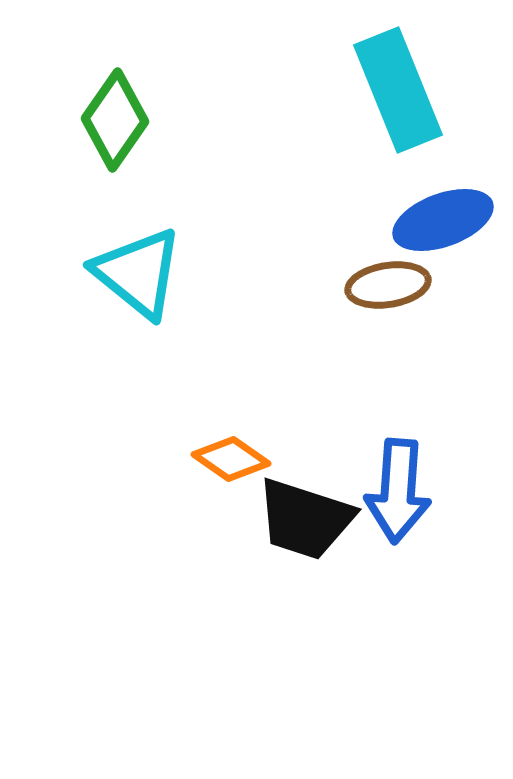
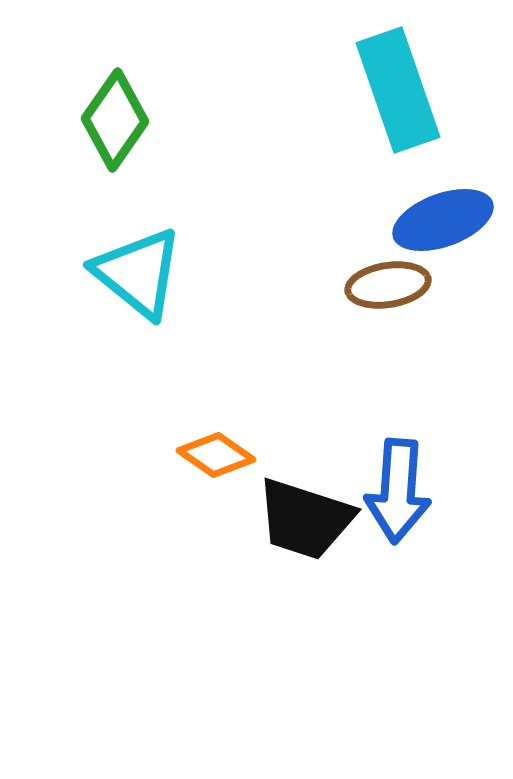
cyan rectangle: rotated 3 degrees clockwise
orange diamond: moved 15 px left, 4 px up
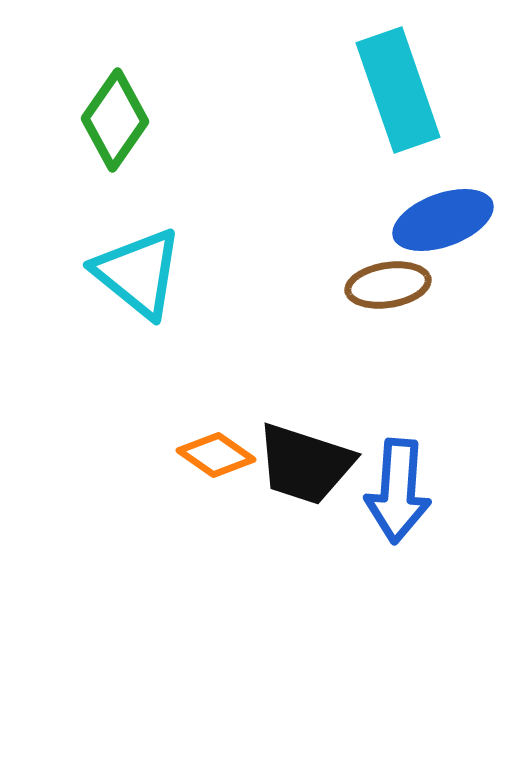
black trapezoid: moved 55 px up
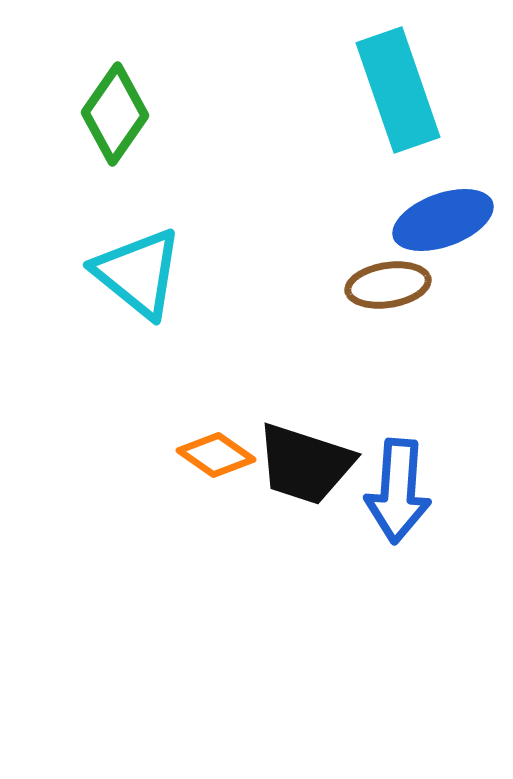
green diamond: moved 6 px up
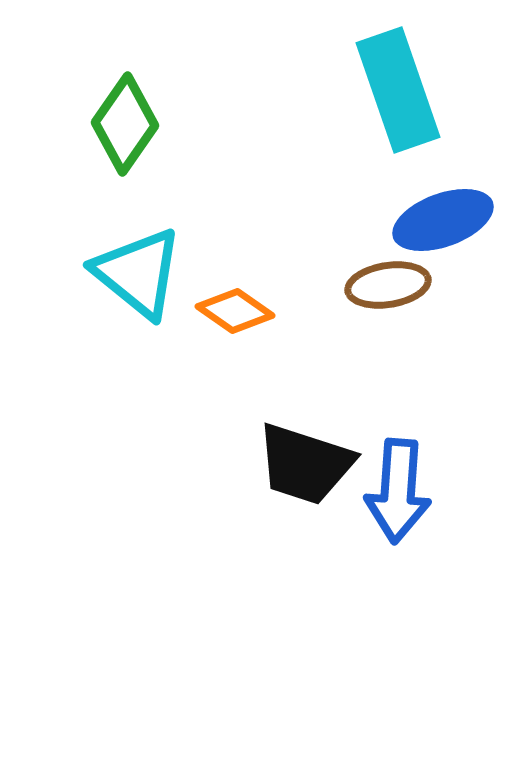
green diamond: moved 10 px right, 10 px down
orange diamond: moved 19 px right, 144 px up
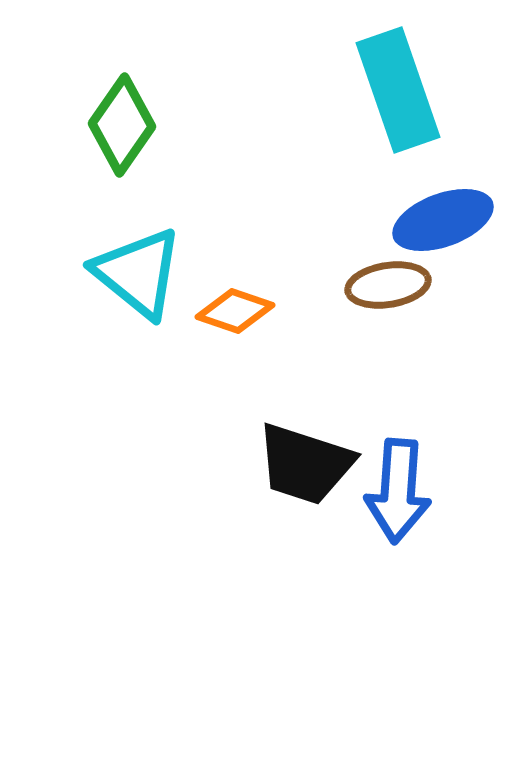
green diamond: moved 3 px left, 1 px down
orange diamond: rotated 16 degrees counterclockwise
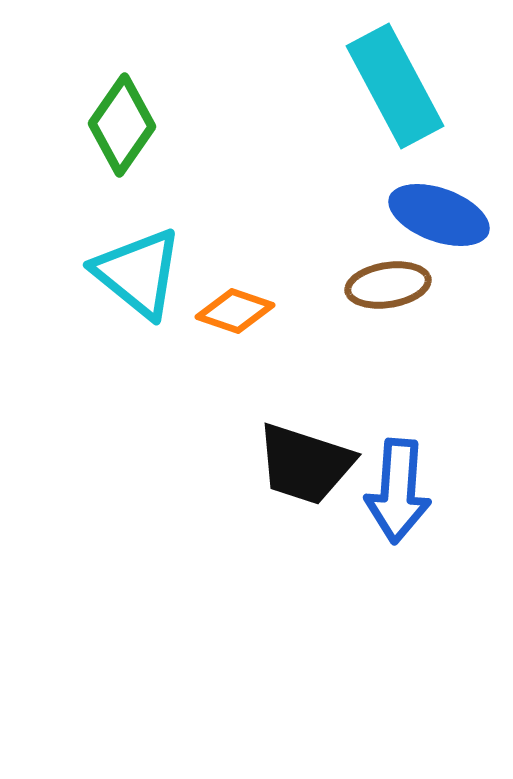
cyan rectangle: moved 3 px left, 4 px up; rotated 9 degrees counterclockwise
blue ellipse: moved 4 px left, 5 px up; rotated 40 degrees clockwise
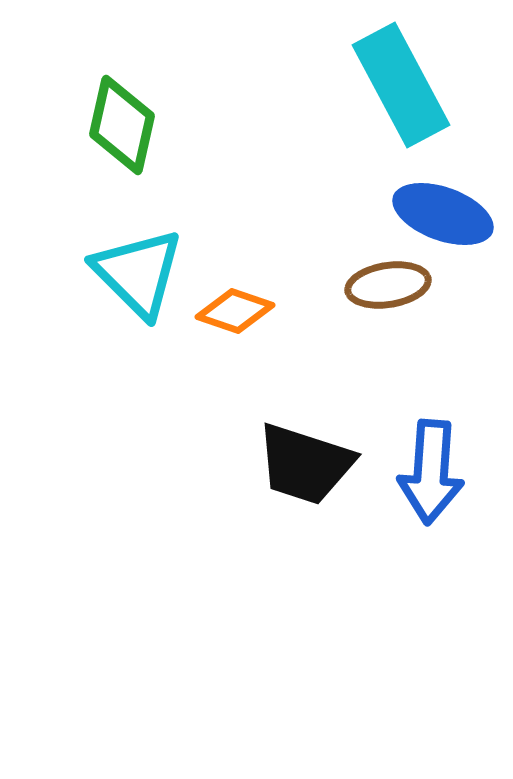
cyan rectangle: moved 6 px right, 1 px up
green diamond: rotated 22 degrees counterclockwise
blue ellipse: moved 4 px right, 1 px up
cyan triangle: rotated 6 degrees clockwise
blue arrow: moved 33 px right, 19 px up
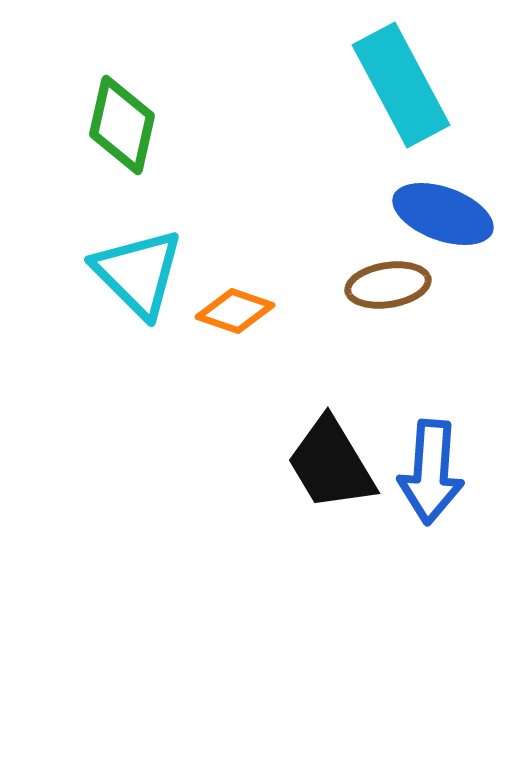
black trapezoid: moved 26 px right; rotated 41 degrees clockwise
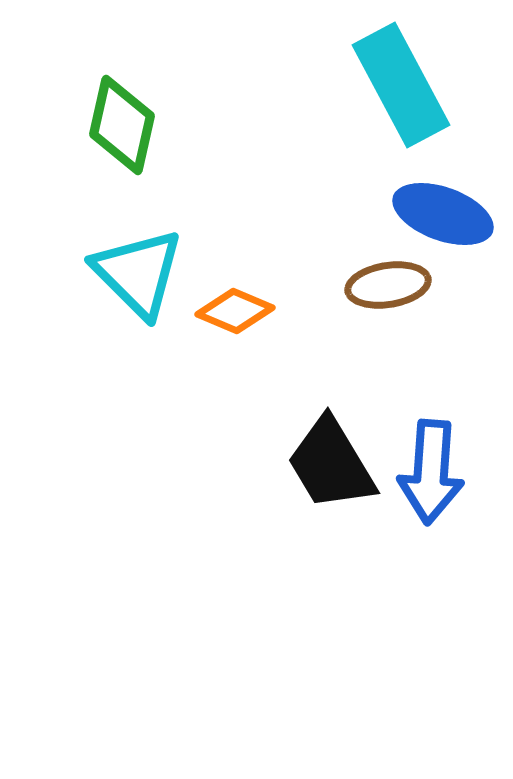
orange diamond: rotated 4 degrees clockwise
